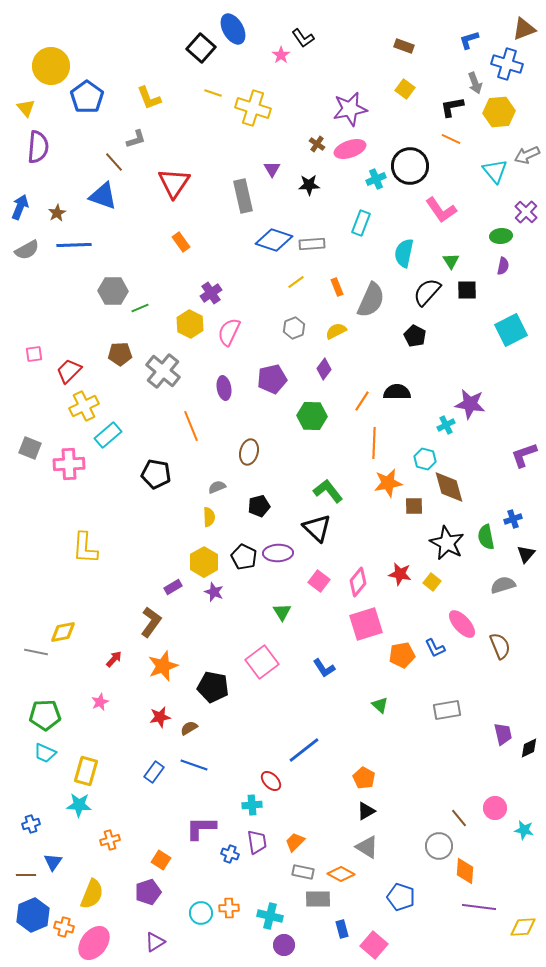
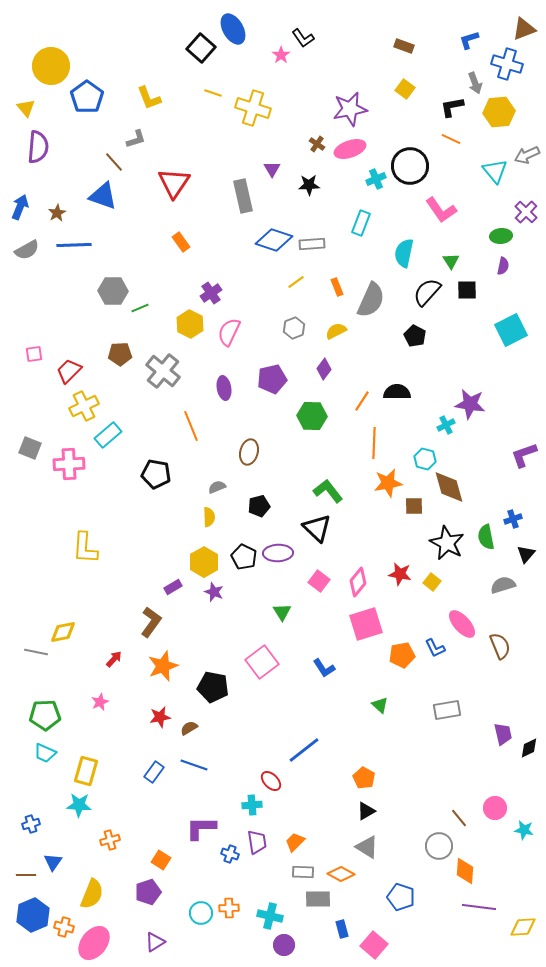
gray rectangle at (303, 872): rotated 10 degrees counterclockwise
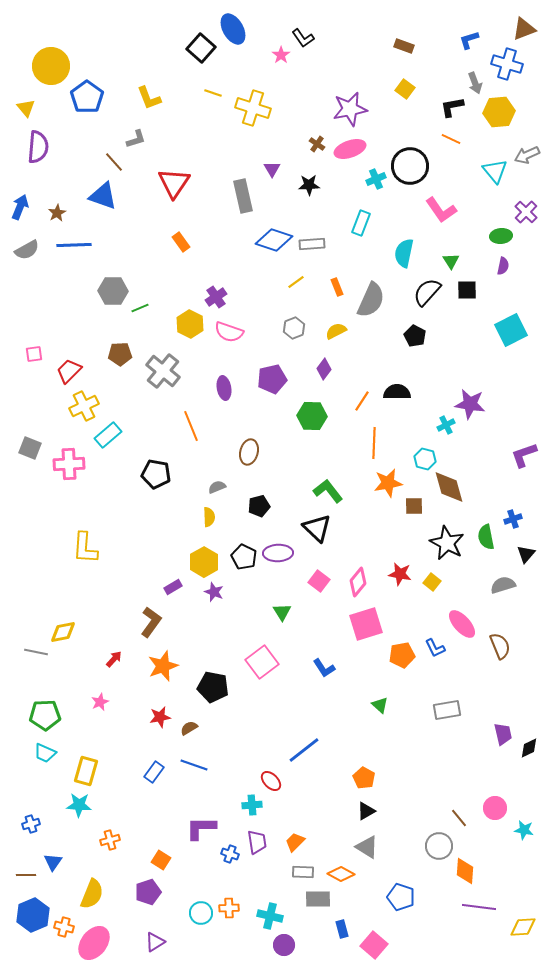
purple cross at (211, 293): moved 5 px right, 4 px down
pink semicircle at (229, 332): rotated 96 degrees counterclockwise
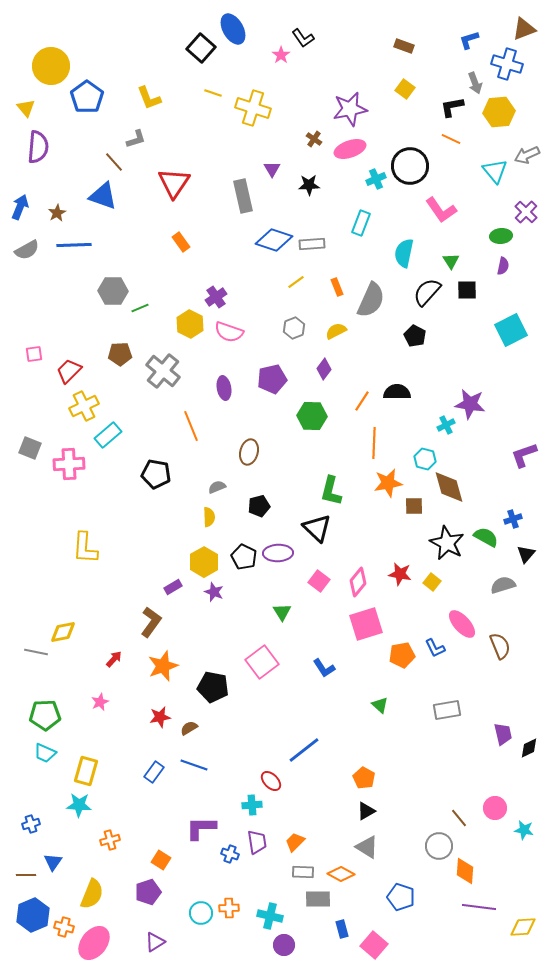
brown cross at (317, 144): moved 3 px left, 5 px up
green L-shape at (328, 491): moved 3 px right; rotated 128 degrees counterclockwise
green semicircle at (486, 537): rotated 130 degrees clockwise
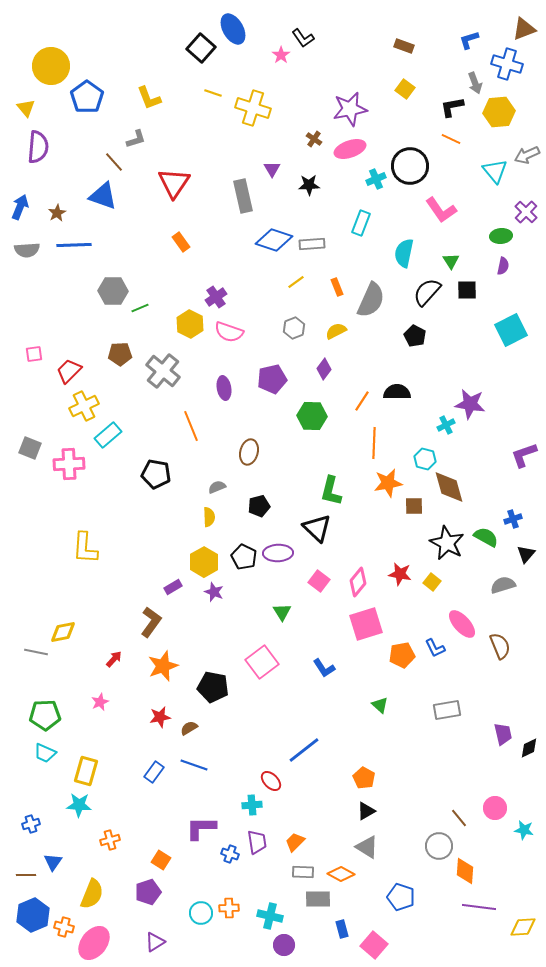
gray semicircle at (27, 250): rotated 25 degrees clockwise
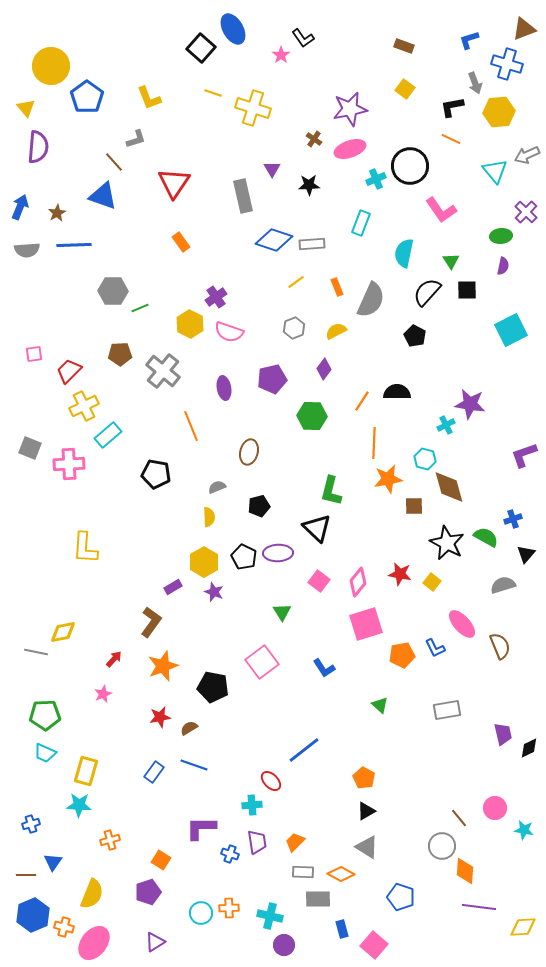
orange star at (388, 483): moved 4 px up
pink star at (100, 702): moved 3 px right, 8 px up
gray circle at (439, 846): moved 3 px right
